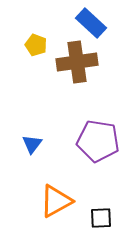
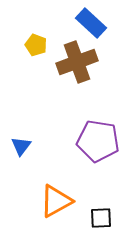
brown cross: rotated 12 degrees counterclockwise
blue triangle: moved 11 px left, 2 px down
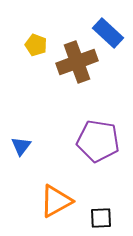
blue rectangle: moved 17 px right, 10 px down
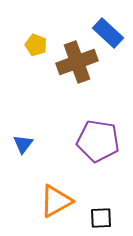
blue triangle: moved 2 px right, 2 px up
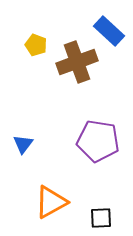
blue rectangle: moved 1 px right, 2 px up
orange triangle: moved 5 px left, 1 px down
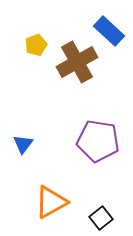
yellow pentagon: rotated 30 degrees clockwise
brown cross: rotated 9 degrees counterclockwise
black square: rotated 35 degrees counterclockwise
